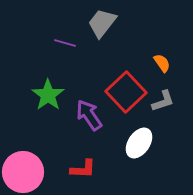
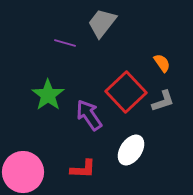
white ellipse: moved 8 px left, 7 px down
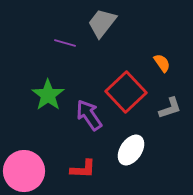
gray L-shape: moved 7 px right, 7 px down
pink circle: moved 1 px right, 1 px up
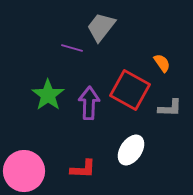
gray trapezoid: moved 1 px left, 4 px down
purple line: moved 7 px right, 5 px down
red square: moved 4 px right, 2 px up; rotated 18 degrees counterclockwise
gray L-shape: rotated 20 degrees clockwise
purple arrow: moved 12 px up; rotated 36 degrees clockwise
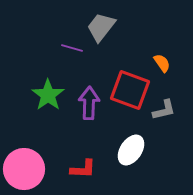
red square: rotated 9 degrees counterclockwise
gray L-shape: moved 6 px left, 2 px down; rotated 15 degrees counterclockwise
pink circle: moved 2 px up
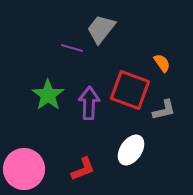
gray trapezoid: moved 2 px down
red L-shape: rotated 24 degrees counterclockwise
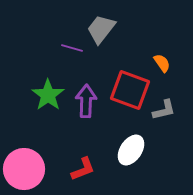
purple arrow: moved 3 px left, 2 px up
